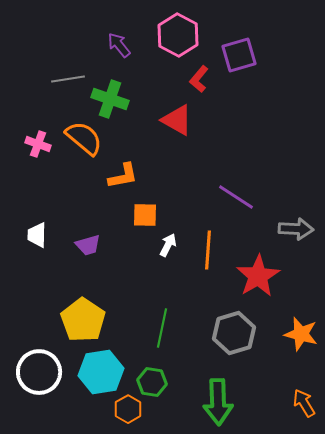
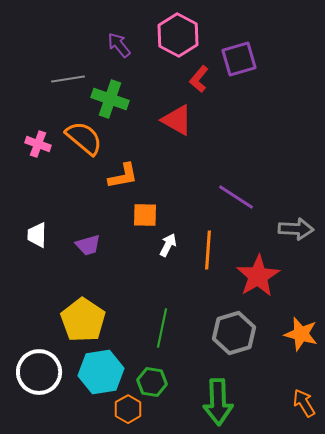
purple square: moved 4 px down
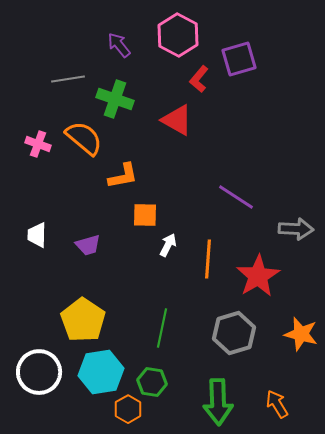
green cross: moved 5 px right
orange line: moved 9 px down
orange arrow: moved 27 px left, 1 px down
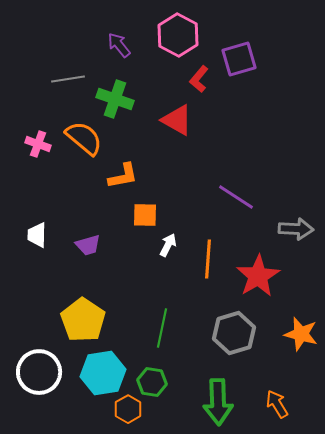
cyan hexagon: moved 2 px right, 1 px down
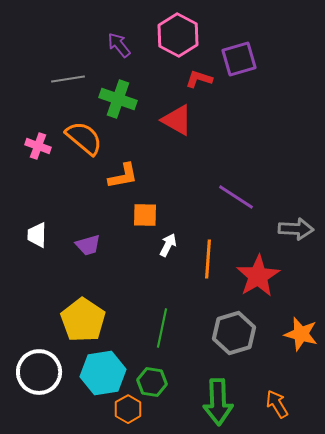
red L-shape: rotated 68 degrees clockwise
green cross: moved 3 px right
pink cross: moved 2 px down
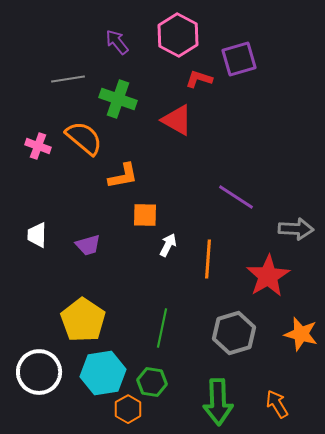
purple arrow: moved 2 px left, 3 px up
red star: moved 10 px right
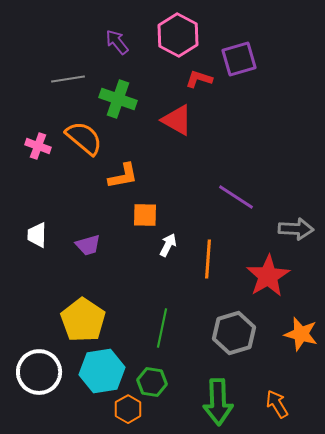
cyan hexagon: moved 1 px left, 2 px up
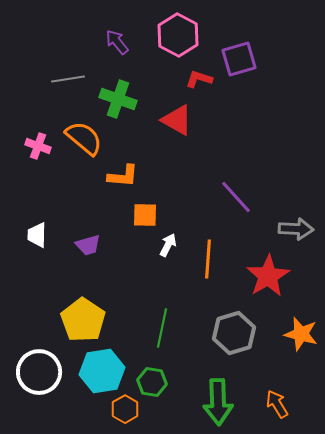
orange L-shape: rotated 16 degrees clockwise
purple line: rotated 15 degrees clockwise
orange hexagon: moved 3 px left
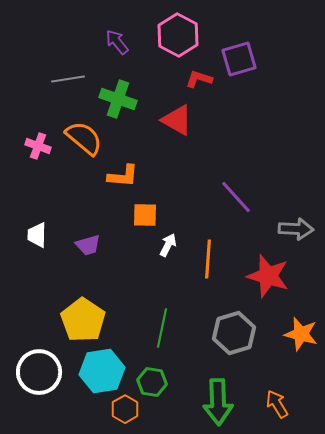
red star: rotated 24 degrees counterclockwise
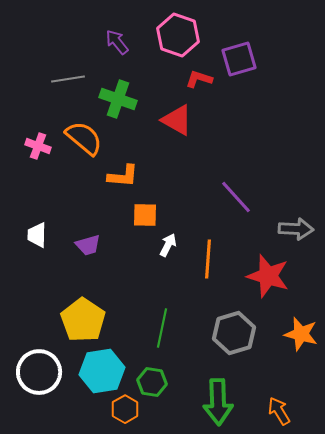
pink hexagon: rotated 9 degrees counterclockwise
orange arrow: moved 2 px right, 7 px down
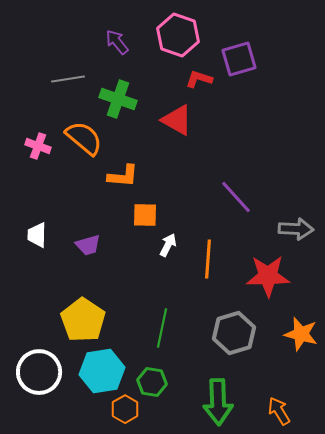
red star: rotated 18 degrees counterclockwise
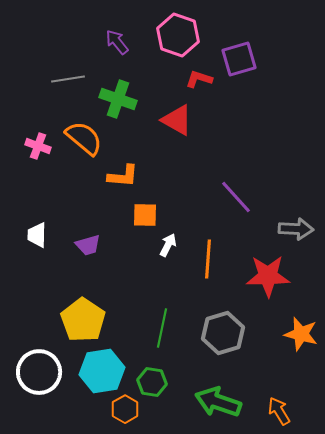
gray hexagon: moved 11 px left
green arrow: rotated 111 degrees clockwise
